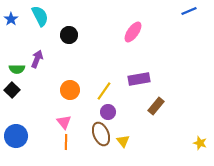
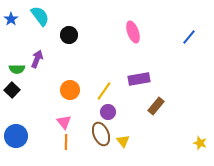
blue line: moved 26 px down; rotated 28 degrees counterclockwise
cyan semicircle: rotated 10 degrees counterclockwise
pink ellipse: rotated 55 degrees counterclockwise
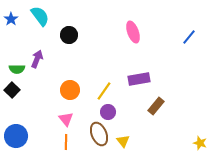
pink triangle: moved 2 px right, 3 px up
brown ellipse: moved 2 px left
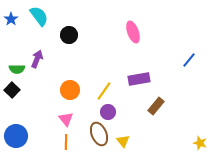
cyan semicircle: moved 1 px left
blue line: moved 23 px down
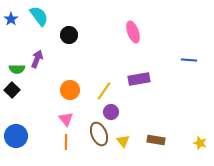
blue line: rotated 56 degrees clockwise
brown rectangle: moved 34 px down; rotated 60 degrees clockwise
purple circle: moved 3 px right
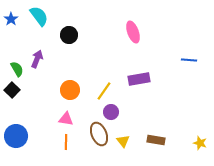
green semicircle: rotated 119 degrees counterclockwise
pink triangle: rotated 42 degrees counterclockwise
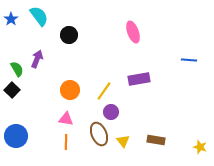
yellow star: moved 4 px down
